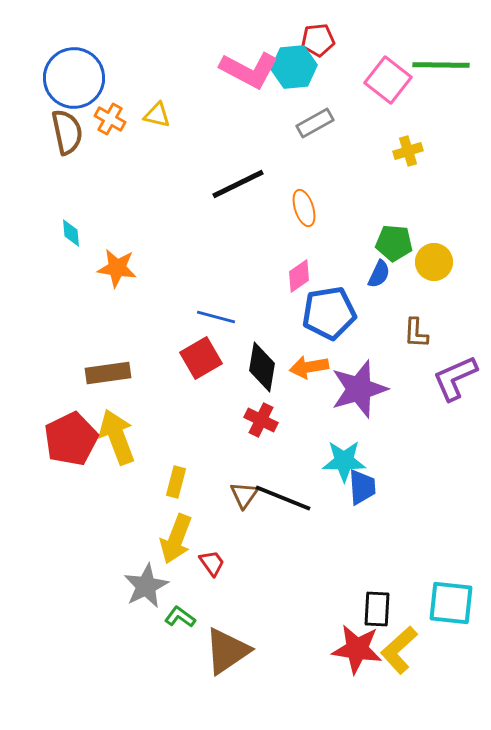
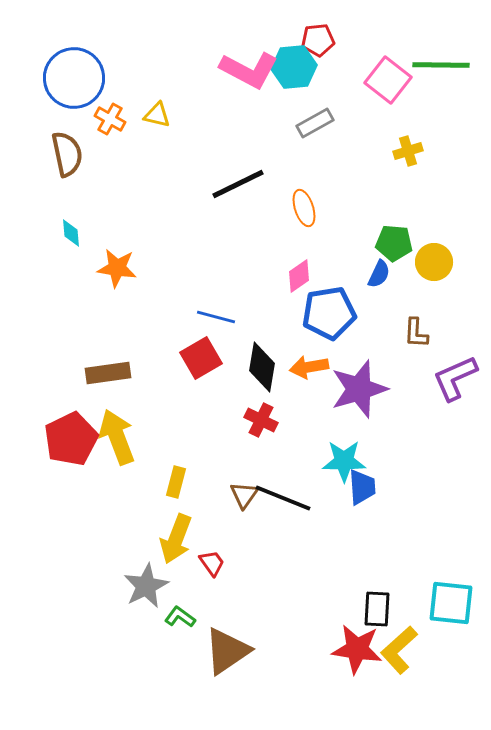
brown semicircle at (67, 132): moved 22 px down
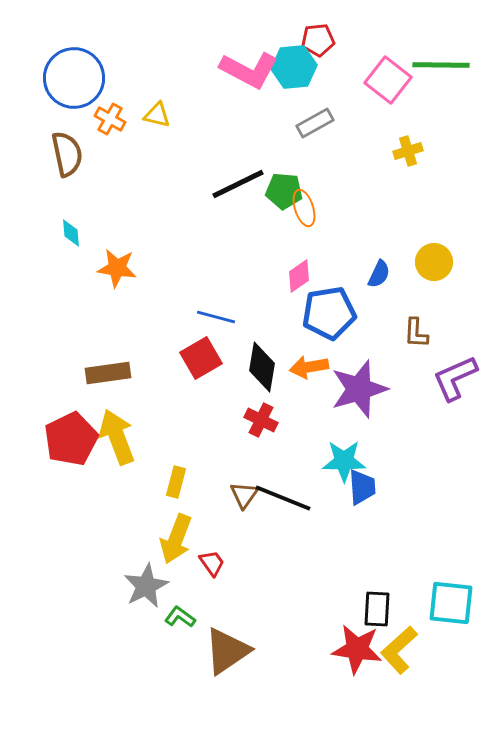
green pentagon at (394, 243): moved 110 px left, 52 px up
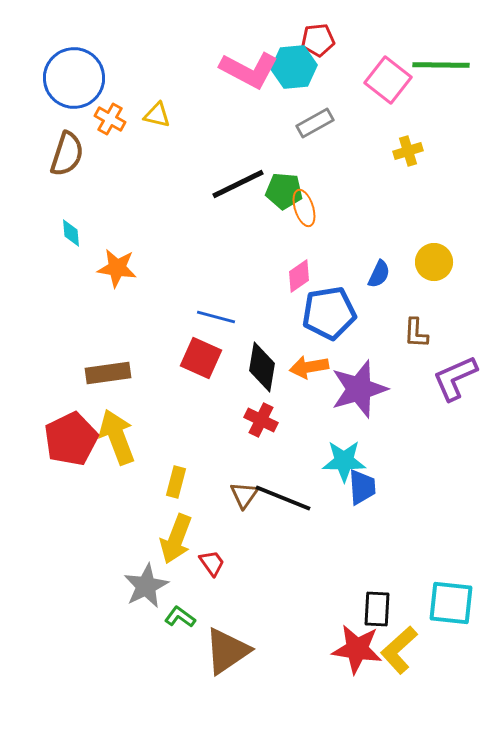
brown semicircle at (67, 154): rotated 30 degrees clockwise
red square at (201, 358): rotated 36 degrees counterclockwise
